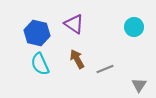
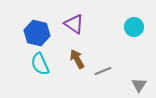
gray line: moved 2 px left, 2 px down
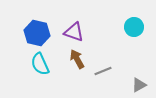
purple triangle: moved 8 px down; rotated 15 degrees counterclockwise
gray triangle: rotated 28 degrees clockwise
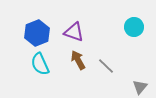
blue hexagon: rotated 25 degrees clockwise
brown arrow: moved 1 px right, 1 px down
gray line: moved 3 px right, 5 px up; rotated 66 degrees clockwise
gray triangle: moved 1 px right, 2 px down; rotated 21 degrees counterclockwise
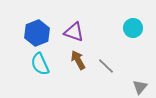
cyan circle: moved 1 px left, 1 px down
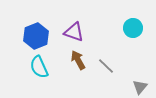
blue hexagon: moved 1 px left, 3 px down
cyan semicircle: moved 1 px left, 3 px down
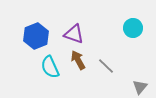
purple triangle: moved 2 px down
cyan semicircle: moved 11 px right
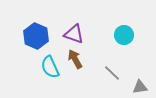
cyan circle: moved 9 px left, 7 px down
blue hexagon: rotated 15 degrees counterclockwise
brown arrow: moved 3 px left, 1 px up
gray line: moved 6 px right, 7 px down
gray triangle: rotated 42 degrees clockwise
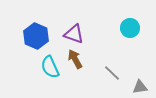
cyan circle: moved 6 px right, 7 px up
